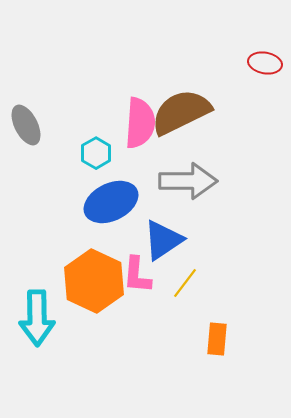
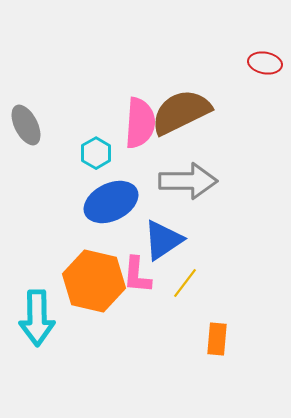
orange hexagon: rotated 12 degrees counterclockwise
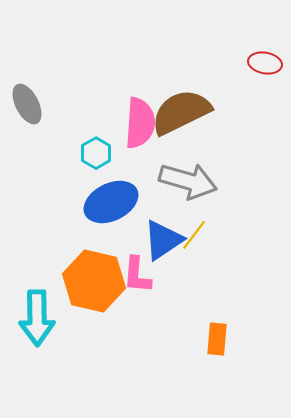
gray ellipse: moved 1 px right, 21 px up
gray arrow: rotated 16 degrees clockwise
yellow line: moved 9 px right, 48 px up
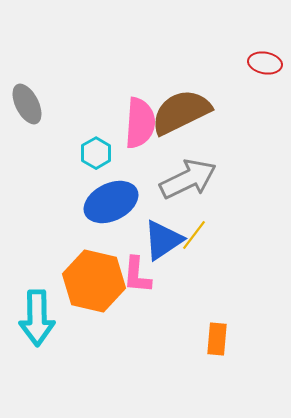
gray arrow: moved 2 px up; rotated 42 degrees counterclockwise
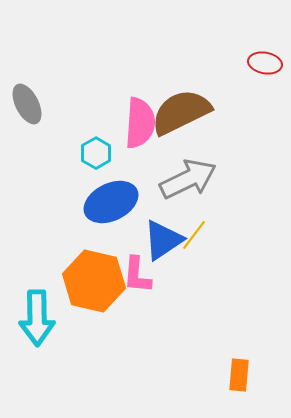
orange rectangle: moved 22 px right, 36 px down
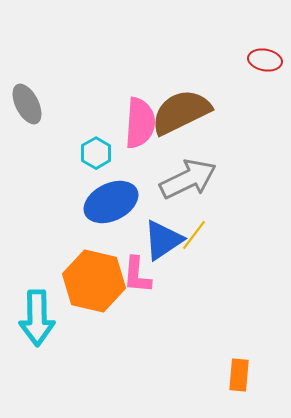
red ellipse: moved 3 px up
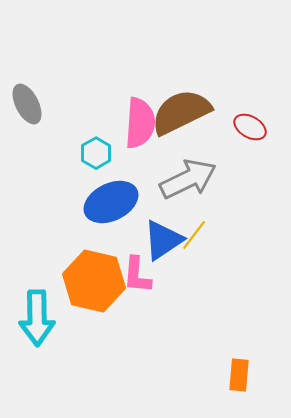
red ellipse: moved 15 px left, 67 px down; rotated 20 degrees clockwise
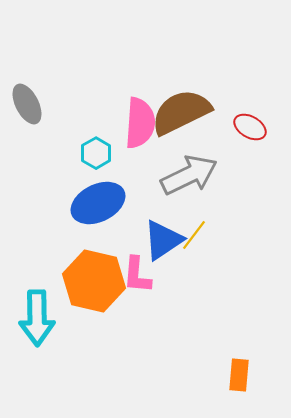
gray arrow: moved 1 px right, 4 px up
blue ellipse: moved 13 px left, 1 px down
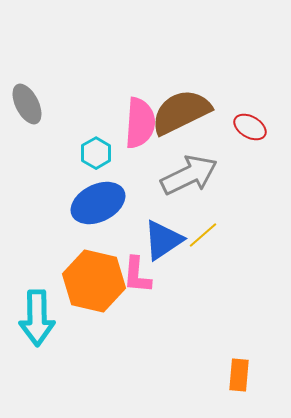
yellow line: moved 9 px right; rotated 12 degrees clockwise
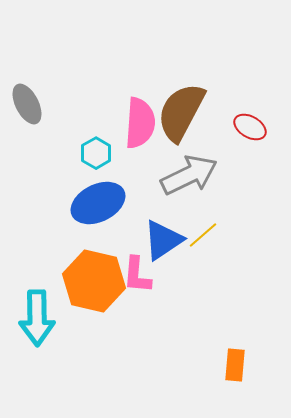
brown semicircle: rotated 36 degrees counterclockwise
orange rectangle: moved 4 px left, 10 px up
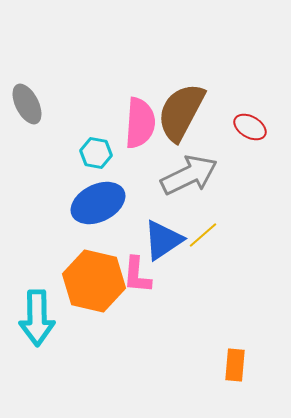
cyan hexagon: rotated 20 degrees counterclockwise
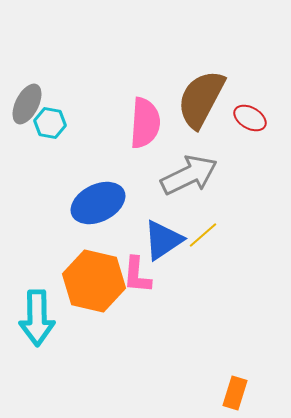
gray ellipse: rotated 54 degrees clockwise
brown semicircle: moved 20 px right, 13 px up
pink semicircle: moved 5 px right
red ellipse: moved 9 px up
cyan hexagon: moved 46 px left, 30 px up
orange rectangle: moved 28 px down; rotated 12 degrees clockwise
